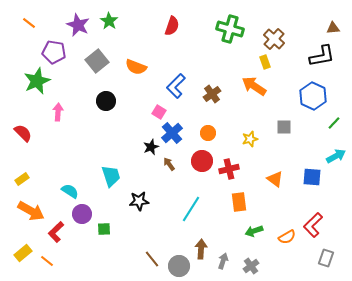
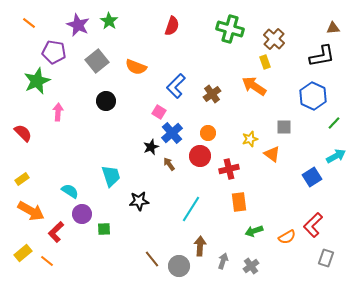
red circle at (202, 161): moved 2 px left, 5 px up
blue square at (312, 177): rotated 36 degrees counterclockwise
orange triangle at (275, 179): moved 3 px left, 25 px up
brown arrow at (201, 249): moved 1 px left, 3 px up
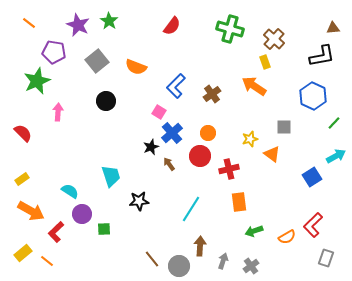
red semicircle at (172, 26): rotated 18 degrees clockwise
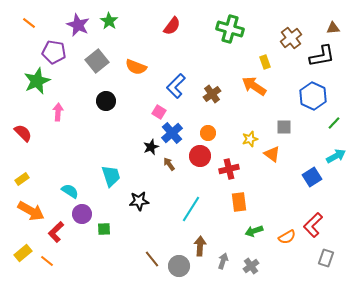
brown cross at (274, 39): moved 17 px right, 1 px up; rotated 10 degrees clockwise
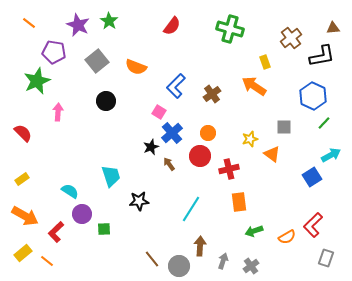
green line at (334, 123): moved 10 px left
cyan arrow at (336, 156): moved 5 px left, 1 px up
orange arrow at (31, 211): moved 6 px left, 5 px down
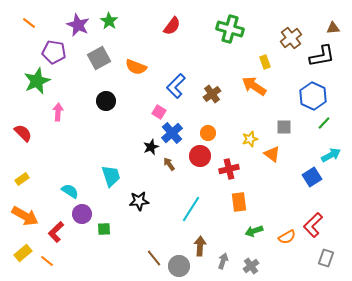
gray square at (97, 61): moved 2 px right, 3 px up; rotated 10 degrees clockwise
brown line at (152, 259): moved 2 px right, 1 px up
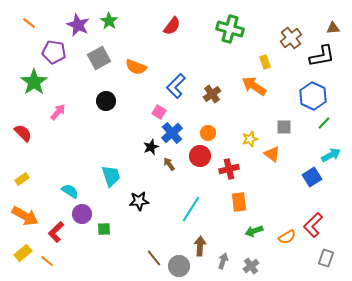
green star at (37, 81): moved 3 px left, 1 px down; rotated 12 degrees counterclockwise
pink arrow at (58, 112): rotated 36 degrees clockwise
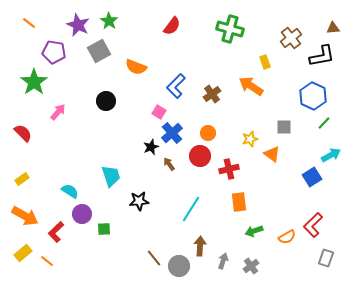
gray square at (99, 58): moved 7 px up
orange arrow at (254, 86): moved 3 px left
